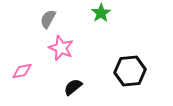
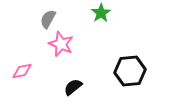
pink star: moved 4 px up
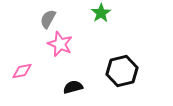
pink star: moved 1 px left
black hexagon: moved 8 px left; rotated 8 degrees counterclockwise
black semicircle: rotated 24 degrees clockwise
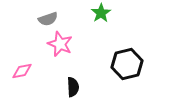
gray semicircle: rotated 138 degrees counterclockwise
black hexagon: moved 5 px right, 7 px up
black semicircle: rotated 102 degrees clockwise
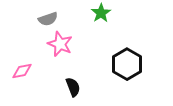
black hexagon: rotated 16 degrees counterclockwise
black semicircle: rotated 18 degrees counterclockwise
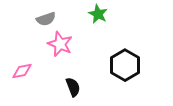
green star: moved 3 px left, 1 px down; rotated 12 degrees counterclockwise
gray semicircle: moved 2 px left
black hexagon: moved 2 px left, 1 px down
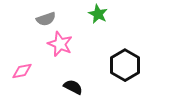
black semicircle: rotated 42 degrees counterclockwise
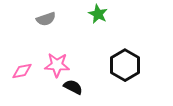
pink star: moved 3 px left, 21 px down; rotated 20 degrees counterclockwise
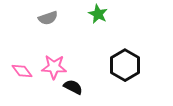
gray semicircle: moved 2 px right, 1 px up
pink star: moved 3 px left, 2 px down
pink diamond: rotated 65 degrees clockwise
